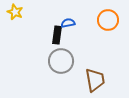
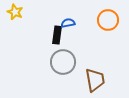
gray circle: moved 2 px right, 1 px down
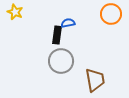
orange circle: moved 3 px right, 6 px up
gray circle: moved 2 px left, 1 px up
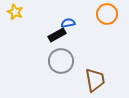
orange circle: moved 4 px left
black rectangle: rotated 54 degrees clockwise
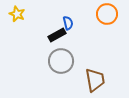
yellow star: moved 2 px right, 2 px down
blue semicircle: rotated 88 degrees clockwise
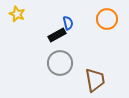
orange circle: moved 5 px down
gray circle: moved 1 px left, 2 px down
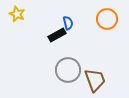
gray circle: moved 8 px right, 7 px down
brown trapezoid: rotated 10 degrees counterclockwise
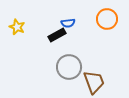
yellow star: moved 13 px down
blue semicircle: rotated 96 degrees clockwise
gray circle: moved 1 px right, 3 px up
brown trapezoid: moved 1 px left, 2 px down
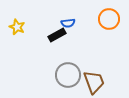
orange circle: moved 2 px right
gray circle: moved 1 px left, 8 px down
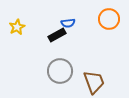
yellow star: rotated 21 degrees clockwise
gray circle: moved 8 px left, 4 px up
